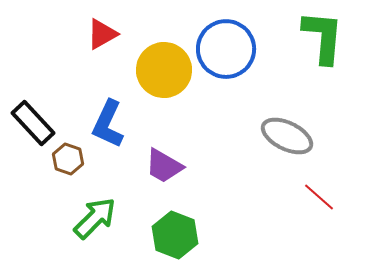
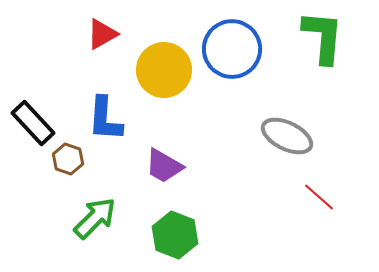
blue circle: moved 6 px right
blue L-shape: moved 3 px left, 5 px up; rotated 21 degrees counterclockwise
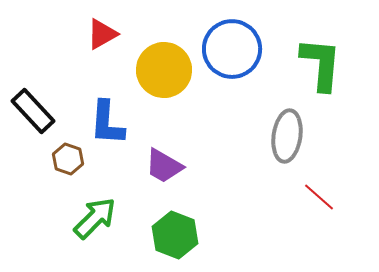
green L-shape: moved 2 px left, 27 px down
blue L-shape: moved 2 px right, 4 px down
black rectangle: moved 12 px up
gray ellipse: rotated 72 degrees clockwise
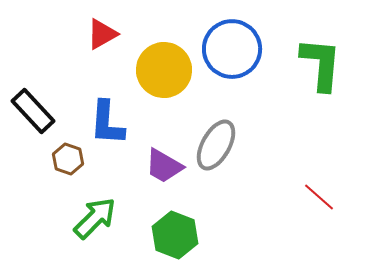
gray ellipse: moved 71 px left, 9 px down; rotated 21 degrees clockwise
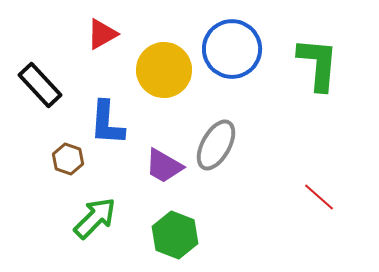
green L-shape: moved 3 px left
black rectangle: moved 7 px right, 26 px up
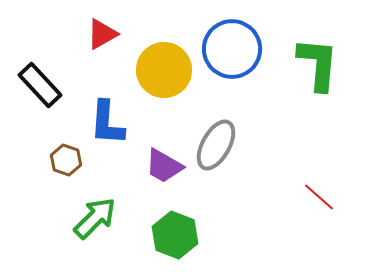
brown hexagon: moved 2 px left, 1 px down
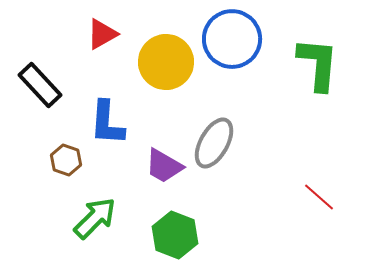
blue circle: moved 10 px up
yellow circle: moved 2 px right, 8 px up
gray ellipse: moved 2 px left, 2 px up
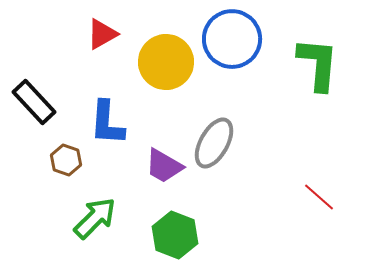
black rectangle: moved 6 px left, 17 px down
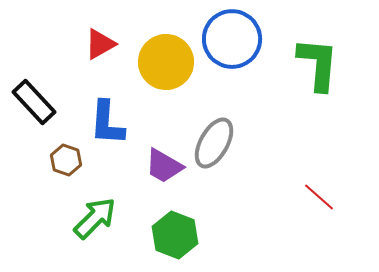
red triangle: moved 2 px left, 10 px down
